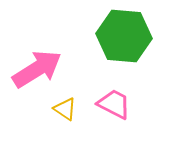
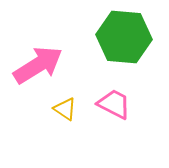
green hexagon: moved 1 px down
pink arrow: moved 1 px right, 4 px up
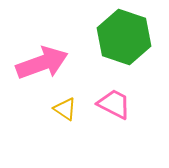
green hexagon: rotated 14 degrees clockwise
pink arrow: moved 4 px right, 2 px up; rotated 12 degrees clockwise
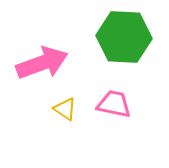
green hexagon: rotated 16 degrees counterclockwise
pink trapezoid: rotated 15 degrees counterclockwise
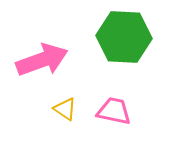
pink arrow: moved 3 px up
pink trapezoid: moved 7 px down
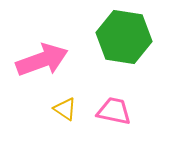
green hexagon: rotated 6 degrees clockwise
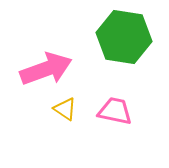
pink arrow: moved 4 px right, 9 px down
pink trapezoid: moved 1 px right
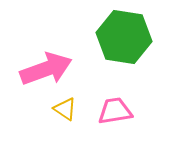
pink trapezoid: rotated 21 degrees counterclockwise
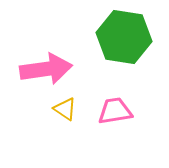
pink arrow: rotated 12 degrees clockwise
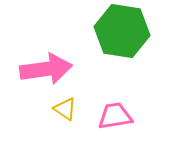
green hexagon: moved 2 px left, 6 px up
pink trapezoid: moved 5 px down
